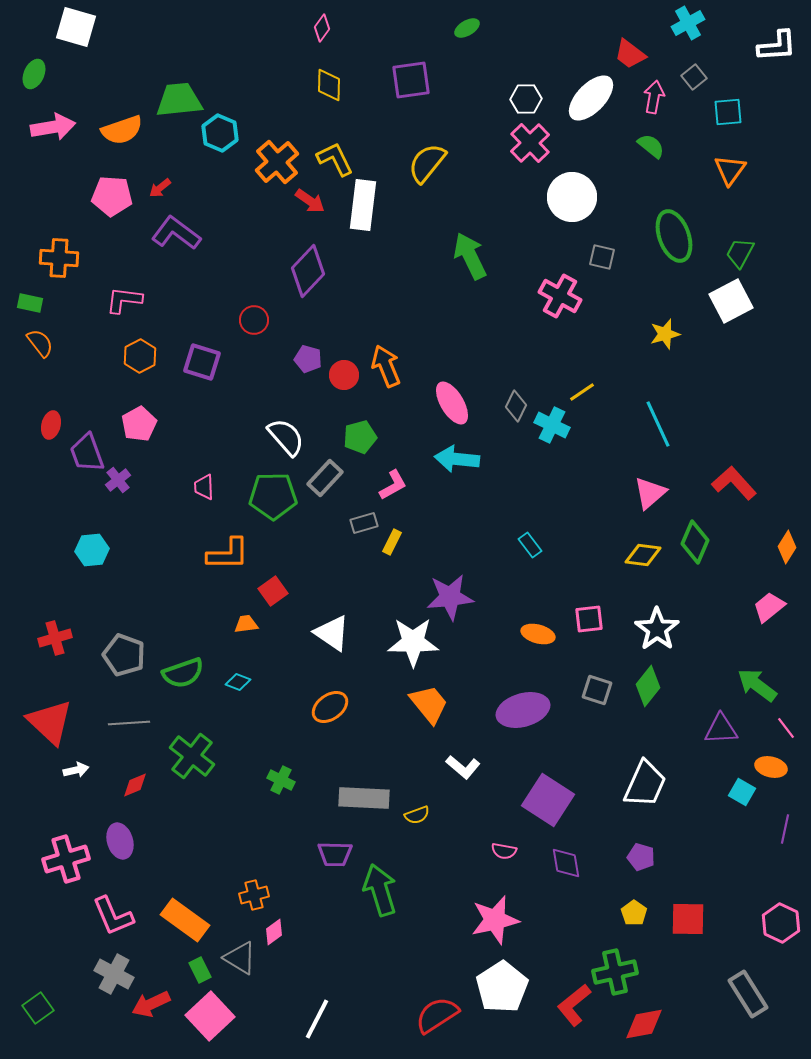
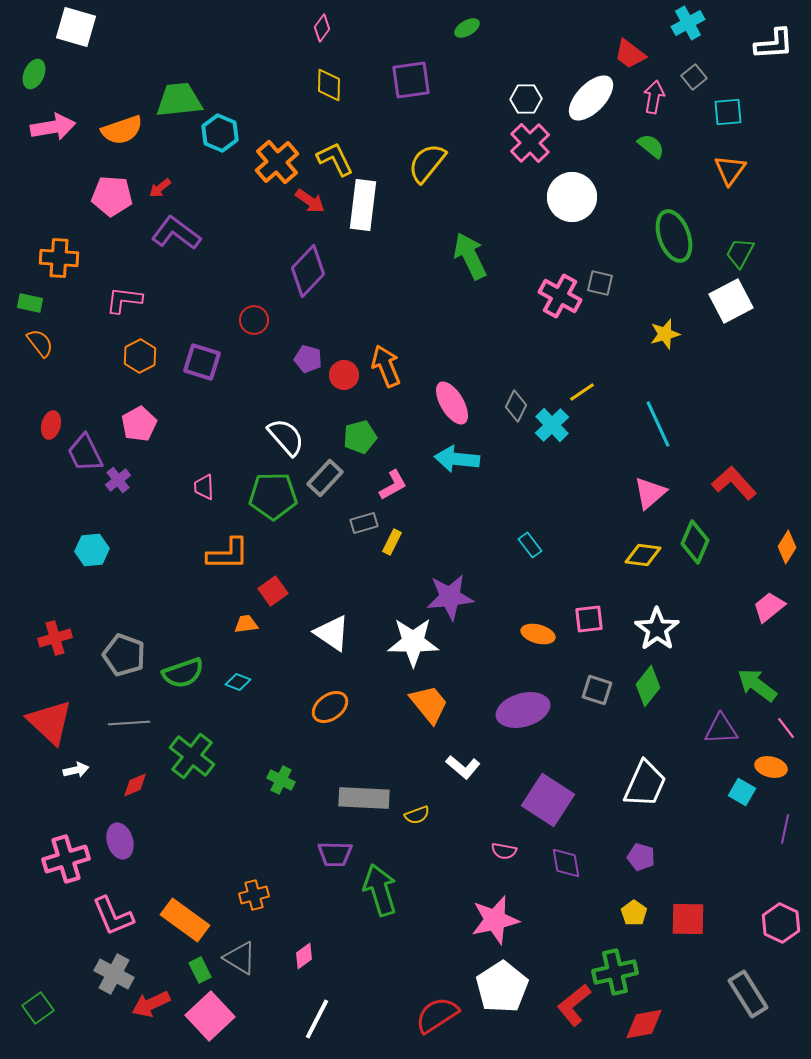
white L-shape at (777, 46): moved 3 px left, 2 px up
gray square at (602, 257): moved 2 px left, 26 px down
cyan cross at (552, 425): rotated 20 degrees clockwise
purple trapezoid at (87, 453): moved 2 px left; rotated 6 degrees counterclockwise
pink diamond at (274, 932): moved 30 px right, 24 px down
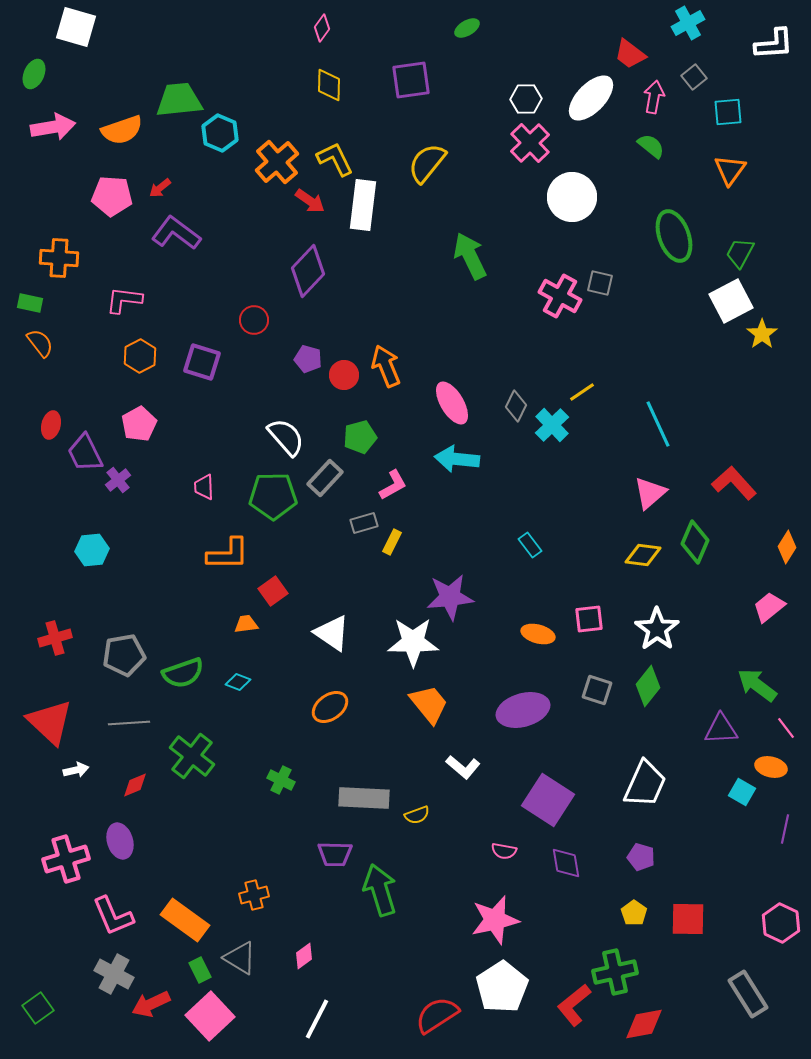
yellow star at (665, 334): moved 97 px right; rotated 20 degrees counterclockwise
gray pentagon at (124, 655): rotated 30 degrees counterclockwise
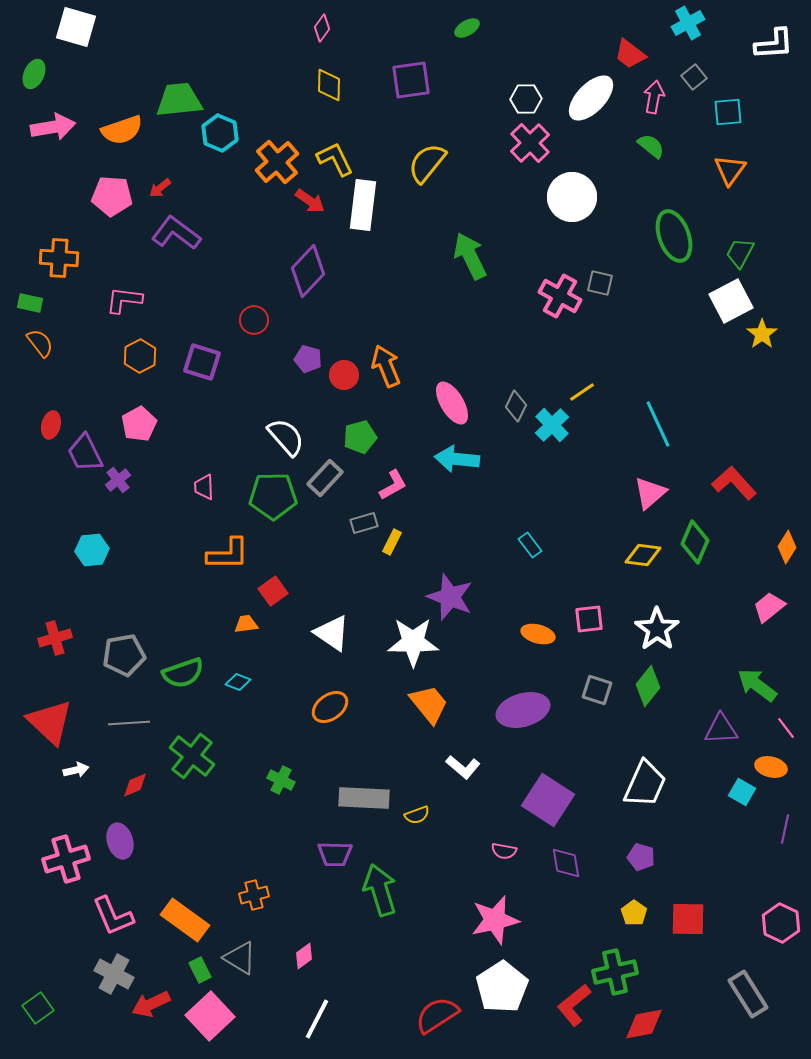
purple star at (450, 597): rotated 27 degrees clockwise
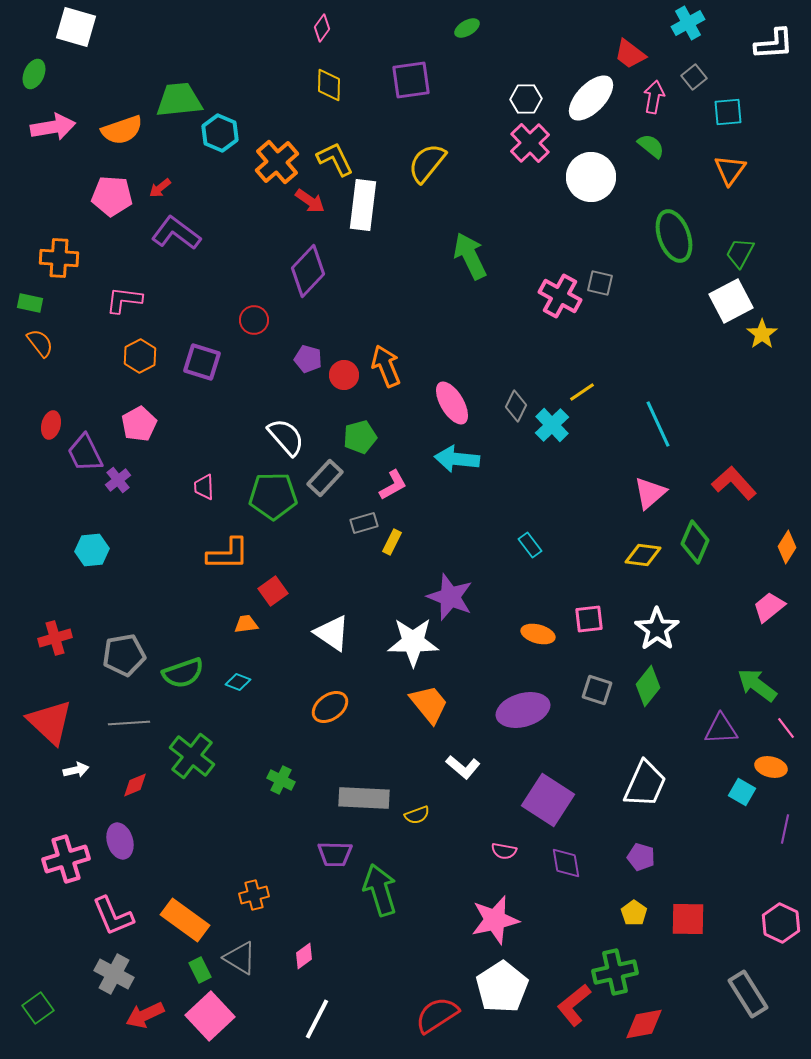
white circle at (572, 197): moved 19 px right, 20 px up
red arrow at (151, 1004): moved 6 px left, 11 px down
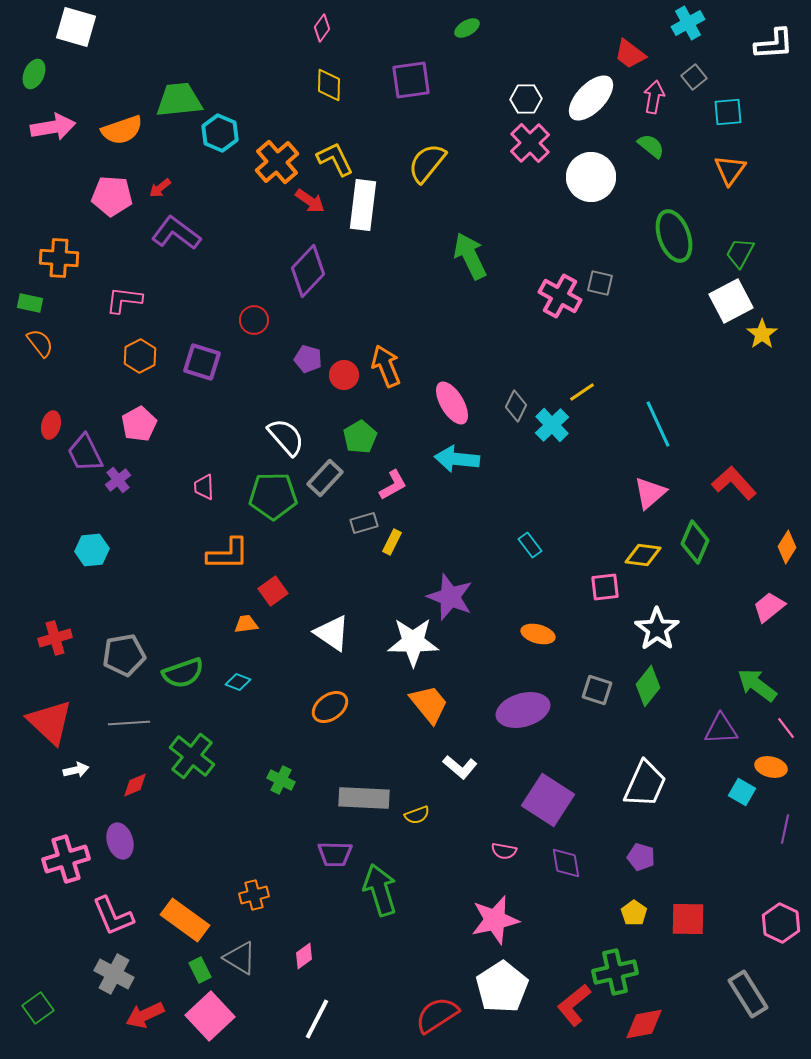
green pentagon at (360, 437): rotated 16 degrees counterclockwise
pink square at (589, 619): moved 16 px right, 32 px up
white L-shape at (463, 767): moved 3 px left
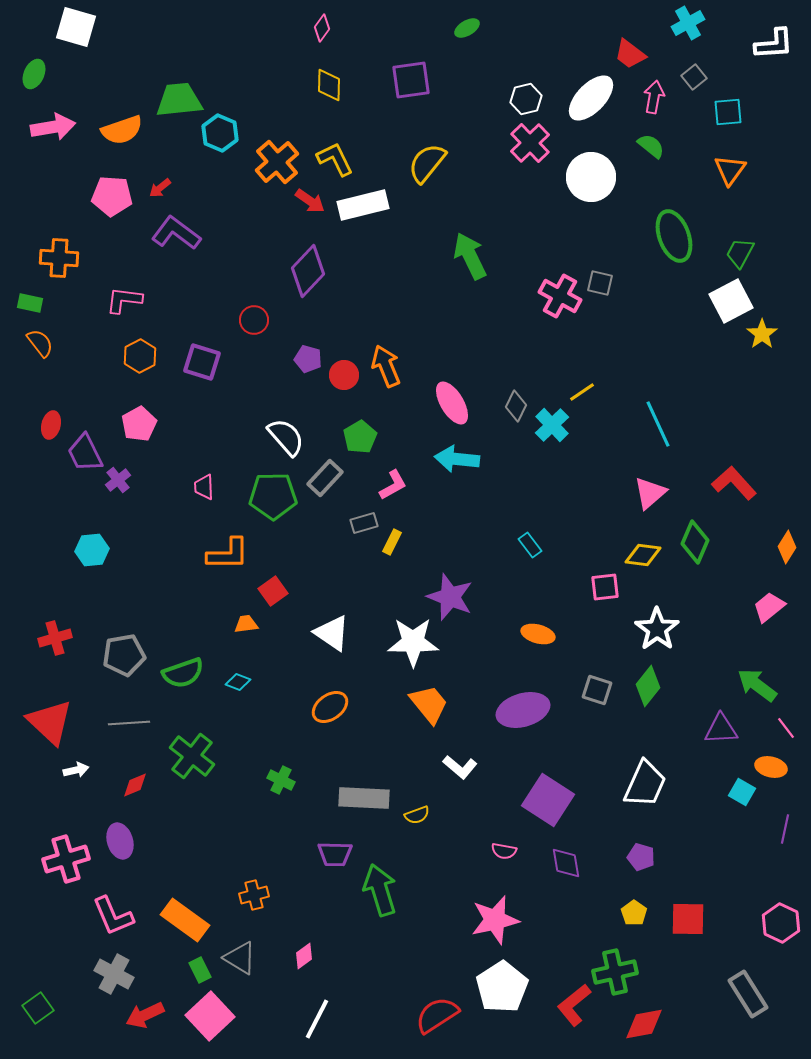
white hexagon at (526, 99): rotated 12 degrees counterclockwise
white rectangle at (363, 205): rotated 69 degrees clockwise
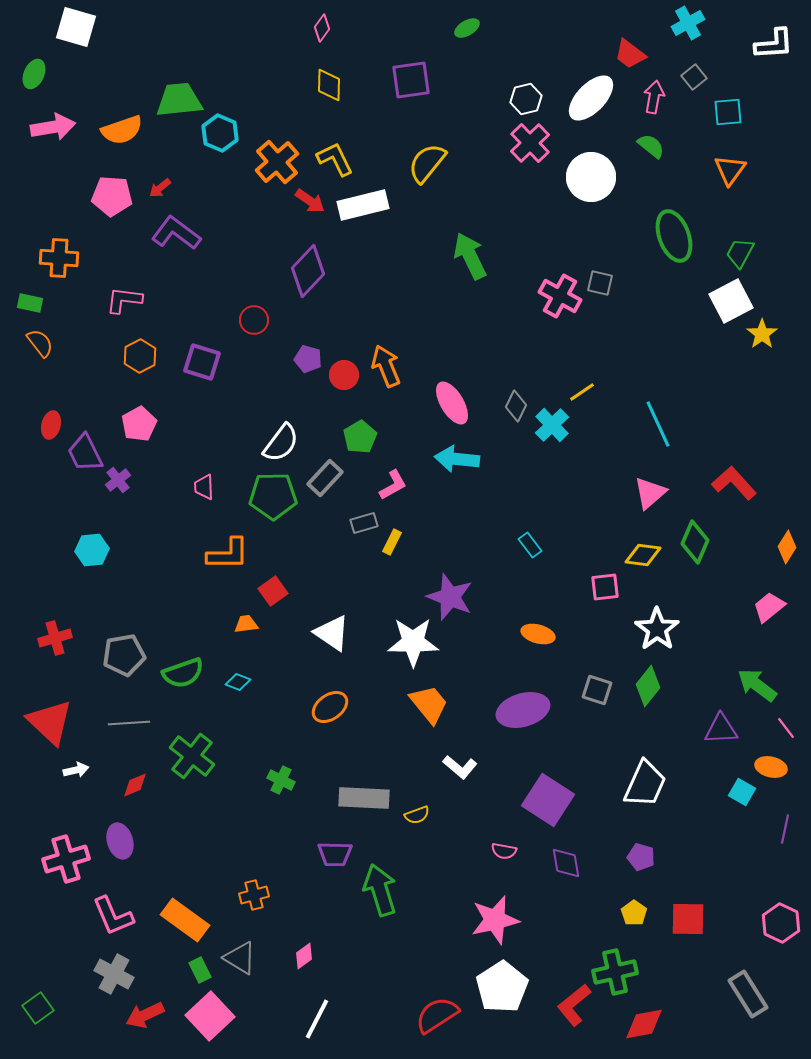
white semicircle at (286, 437): moved 5 px left, 6 px down; rotated 78 degrees clockwise
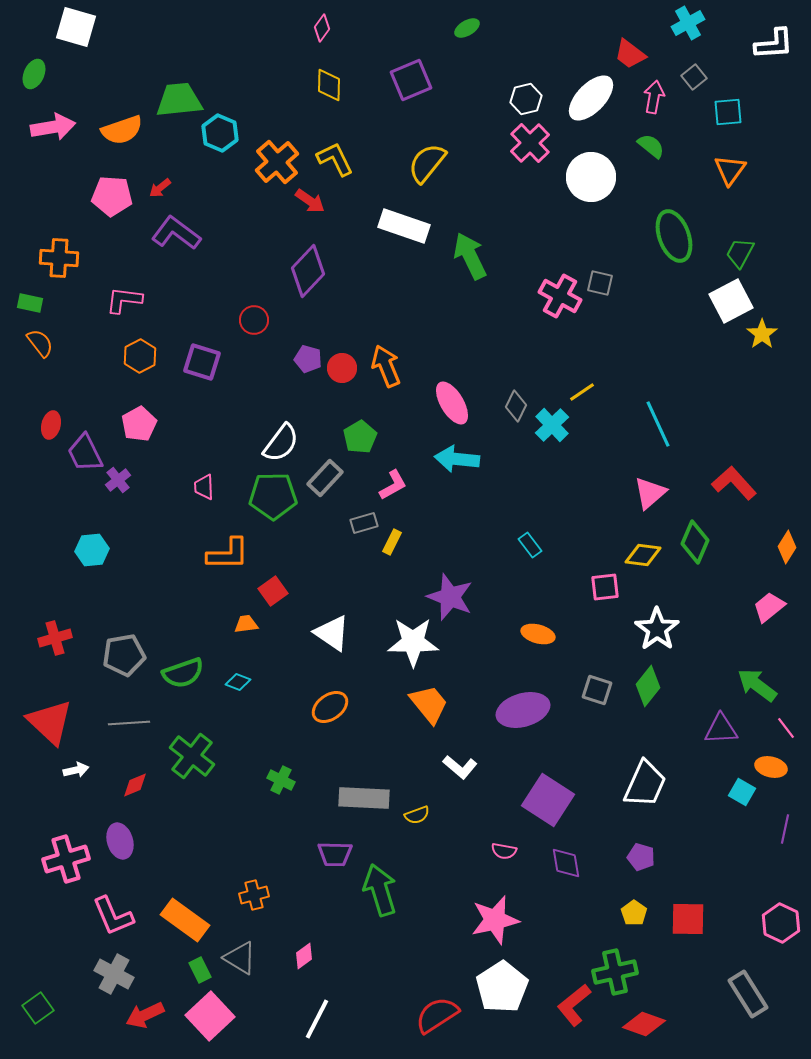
purple square at (411, 80): rotated 15 degrees counterclockwise
white rectangle at (363, 205): moved 41 px right, 21 px down; rotated 33 degrees clockwise
red circle at (344, 375): moved 2 px left, 7 px up
red diamond at (644, 1024): rotated 30 degrees clockwise
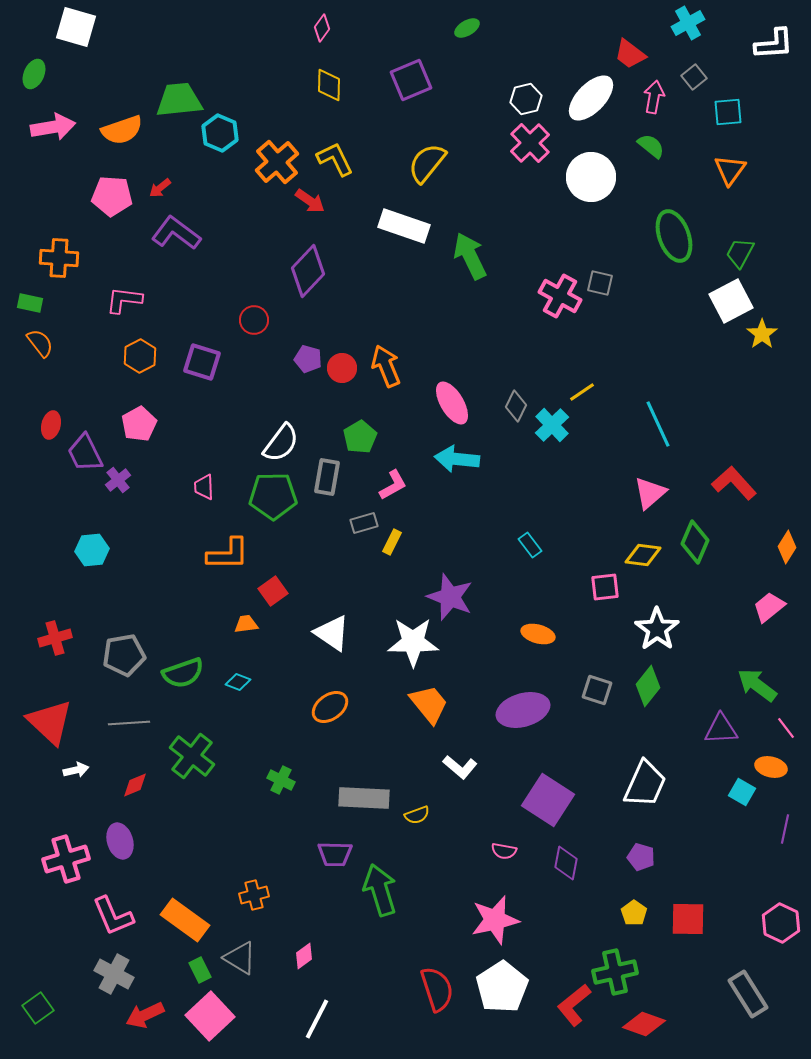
gray rectangle at (325, 478): moved 2 px right, 1 px up; rotated 33 degrees counterclockwise
purple diamond at (566, 863): rotated 20 degrees clockwise
red semicircle at (437, 1015): moved 26 px up; rotated 105 degrees clockwise
